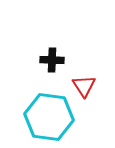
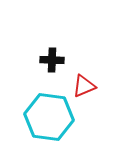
red triangle: rotated 40 degrees clockwise
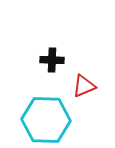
cyan hexagon: moved 3 px left, 3 px down; rotated 6 degrees counterclockwise
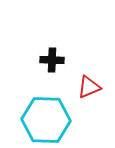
red triangle: moved 5 px right, 1 px down
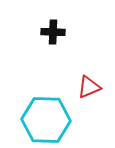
black cross: moved 1 px right, 28 px up
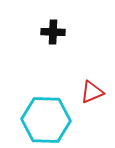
red triangle: moved 3 px right, 5 px down
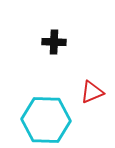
black cross: moved 1 px right, 10 px down
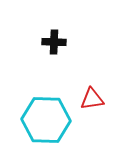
red triangle: moved 7 px down; rotated 15 degrees clockwise
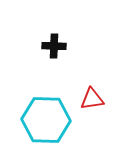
black cross: moved 4 px down
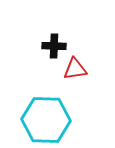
red triangle: moved 17 px left, 30 px up
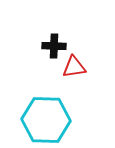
red triangle: moved 1 px left, 2 px up
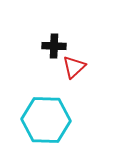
red triangle: rotated 35 degrees counterclockwise
